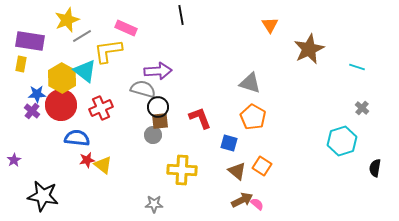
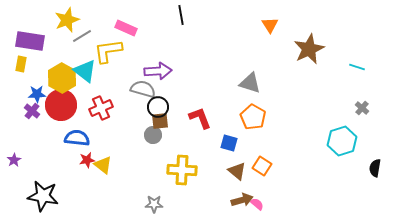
brown arrow: rotated 10 degrees clockwise
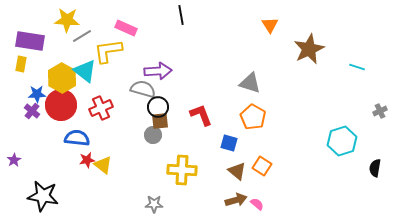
yellow star: rotated 25 degrees clockwise
gray cross: moved 18 px right, 3 px down; rotated 24 degrees clockwise
red L-shape: moved 1 px right, 3 px up
brown arrow: moved 6 px left
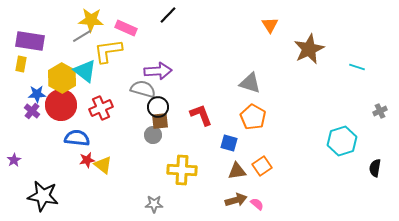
black line: moved 13 px left; rotated 54 degrees clockwise
yellow star: moved 24 px right
orange square: rotated 24 degrees clockwise
brown triangle: rotated 48 degrees counterclockwise
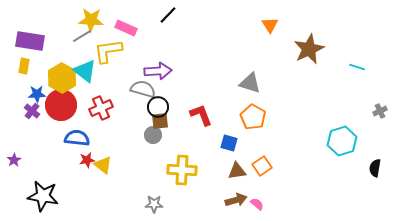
yellow rectangle: moved 3 px right, 2 px down
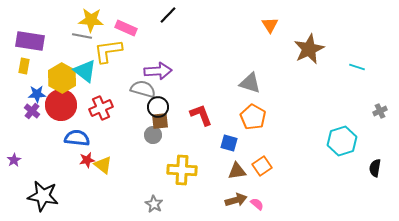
gray line: rotated 42 degrees clockwise
gray star: rotated 30 degrees clockwise
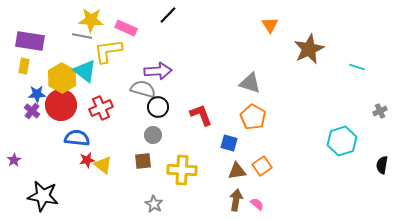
brown square: moved 17 px left, 40 px down
black semicircle: moved 7 px right, 3 px up
brown arrow: rotated 65 degrees counterclockwise
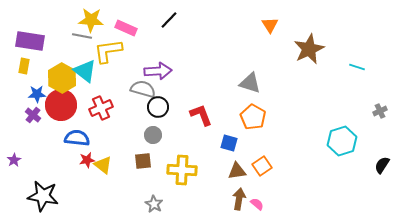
black line: moved 1 px right, 5 px down
purple cross: moved 1 px right, 4 px down
black semicircle: rotated 24 degrees clockwise
brown arrow: moved 3 px right, 1 px up
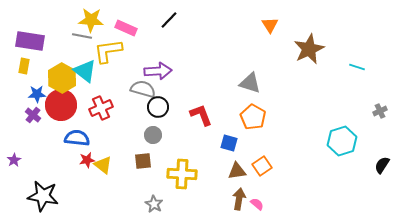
yellow cross: moved 4 px down
